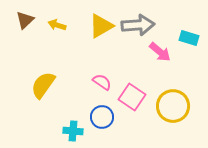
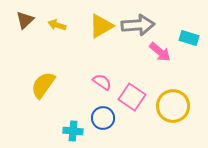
blue circle: moved 1 px right, 1 px down
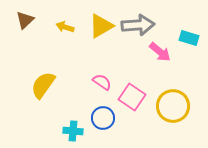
yellow arrow: moved 8 px right, 2 px down
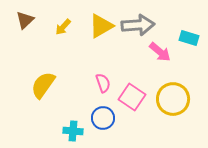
yellow arrow: moved 2 px left; rotated 66 degrees counterclockwise
pink semicircle: moved 1 px right, 1 px down; rotated 36 degrees clockwise
yellow circle: moved 7 px up
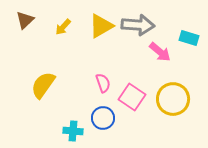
gray arrow: rotated 8 degrees clockwise
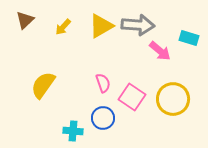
pink arrow: moved 1 px up
